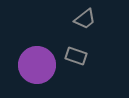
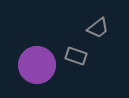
gray trapezoid: moved 13 px right, 9 px down
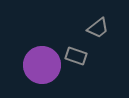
purple circle: moved 5 px right
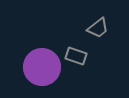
purple circle: moved 2 px down
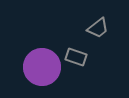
gray rectangle: moved 1 px down
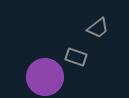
purple circle: moved 3 px right, 10 px down
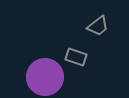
gray trapezoid: moved 2 px up
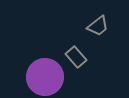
gray rectangle: rotated 30 degrees clockwise
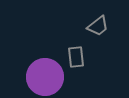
gray rectangle: rotated 35 degrees clockwise
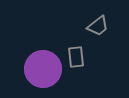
purple circle: moved 2 px left, 8 px up
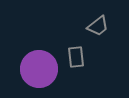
purple circle: moved 4 px left
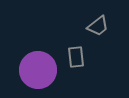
purple circle: moved 1 px left, 1 px down
